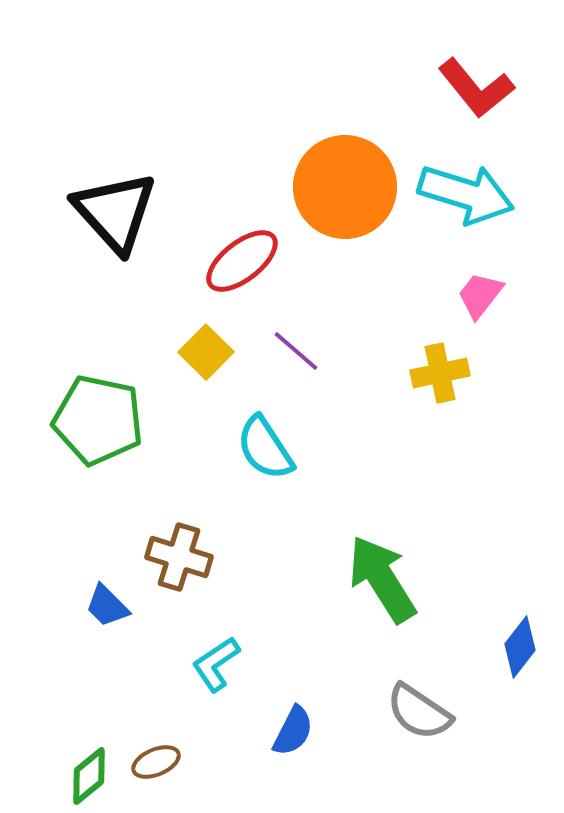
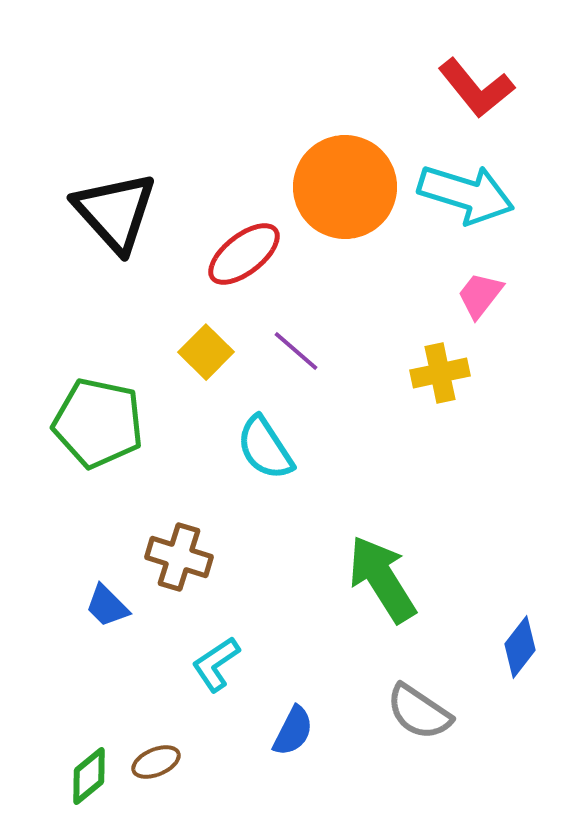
red ellipse: moved 2 px right, 7 px up
green pentagon: moved 3 px down
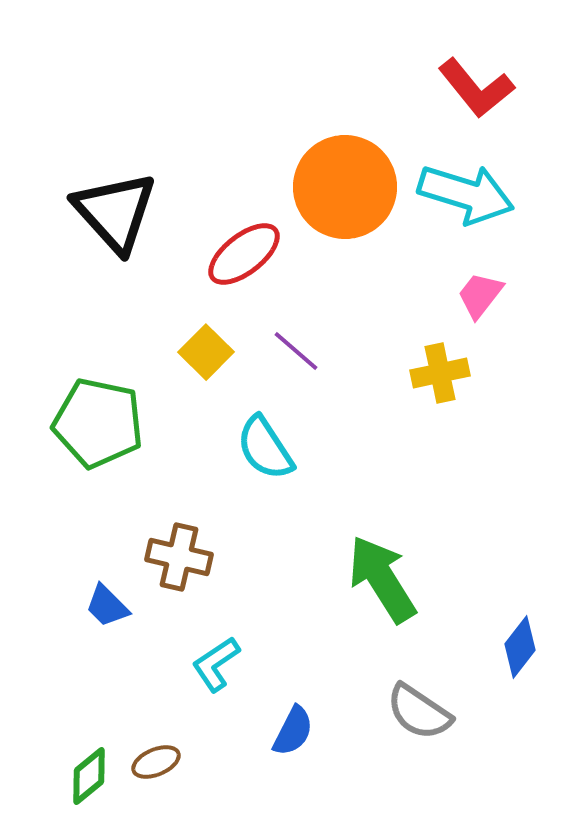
brown cross: rotated 4 degrees counterclockwise
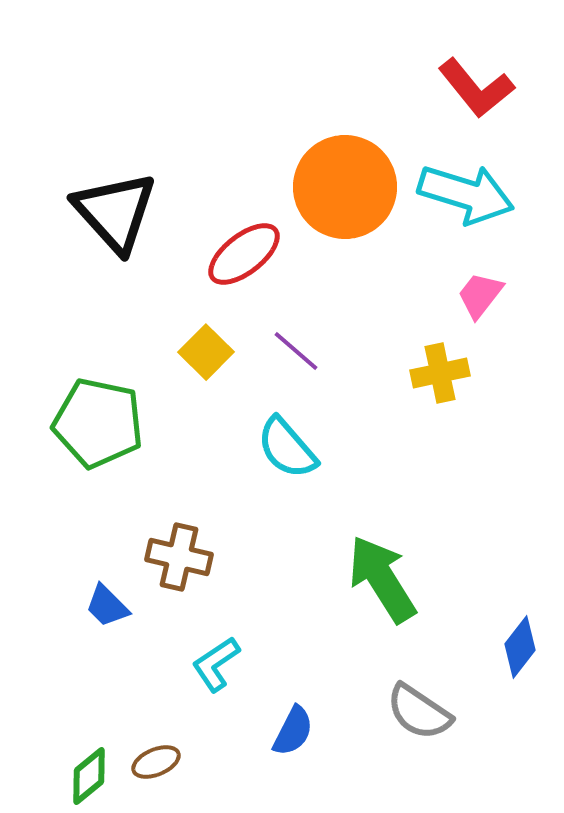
cyan semicircle: moved 22 px right; rotated 8 degrees counterclockwise
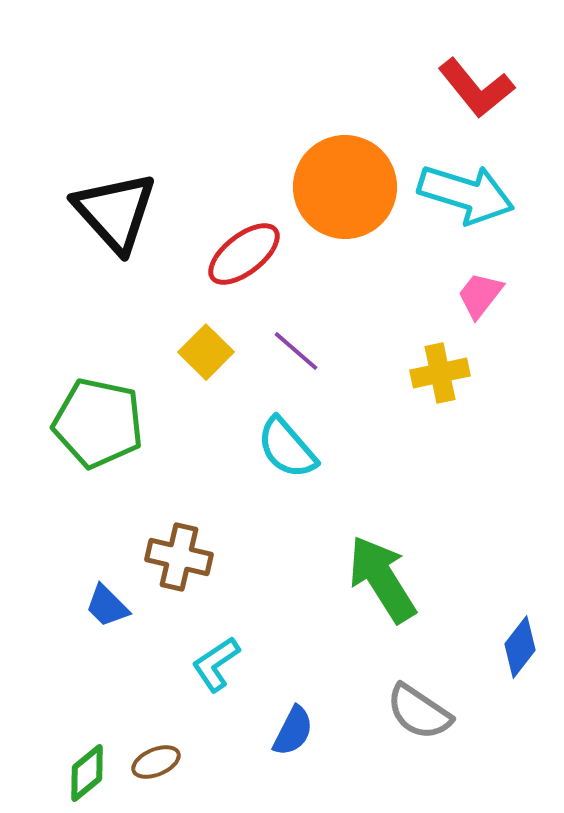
green diamond: moved 2 px left, 3 px up
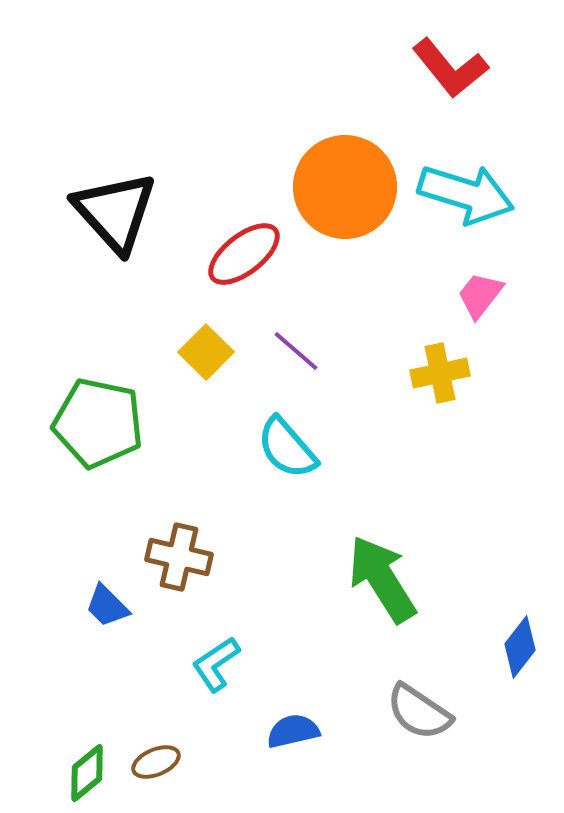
red L-shape: moved 26 px left, 20 px up
blue semicircle: rotated 130 degrees counterclockwise
